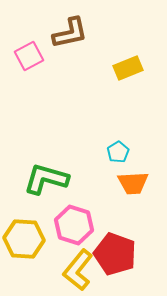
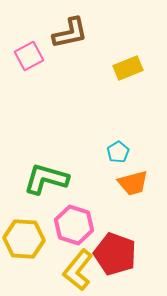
orange trapezoid: rotated 12 degrees counterclockwise
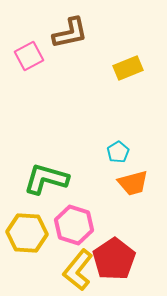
yellow hexagon: moved 3 px right, 6 px up
red pentagon: moved 1 px left, 5 px down; rotated 18 degrees clockwise
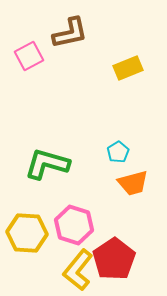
green L-shape: moved 1 px right, 15 px up
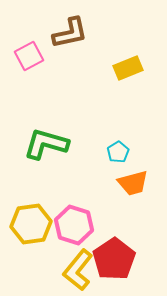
green L-shape: moved 1 px left, 20 px up
yellow hexagon: moved 4 px right, 9 px up; rotated 12 degrees counterclockwise
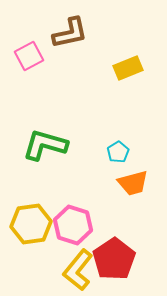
green L-shape: moved 1 px left, 1 px down
pink hexagon: moved 1 px left
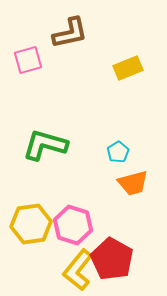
pink square: moved 1 px left, 4 px down; rotated 12 degrees clockwise
red pentagon: moved 2 px left; rotated 9 degrees counterclockwise
